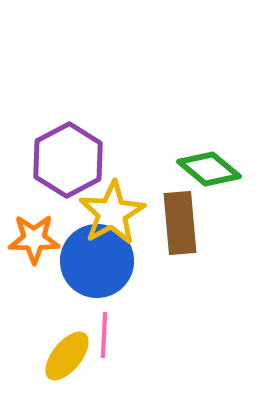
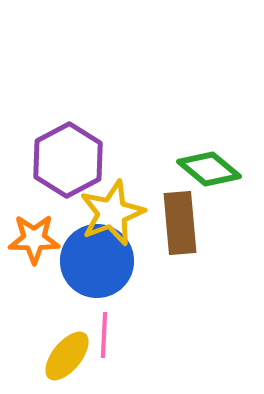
yellow star: rotated 8 degrees clockwise
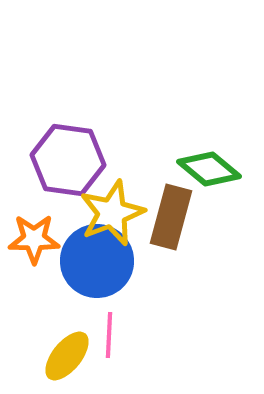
purple hexagon: rotated 24 degrees counterclockwise
brown rectangle: moved 9 px left, 6 px up; rotated 20 degrees clockwise
pink line: moved 5 px right
